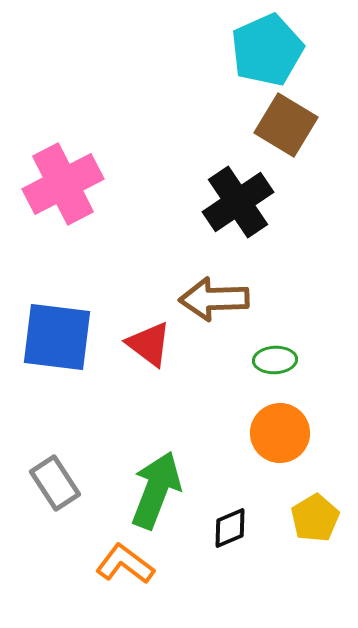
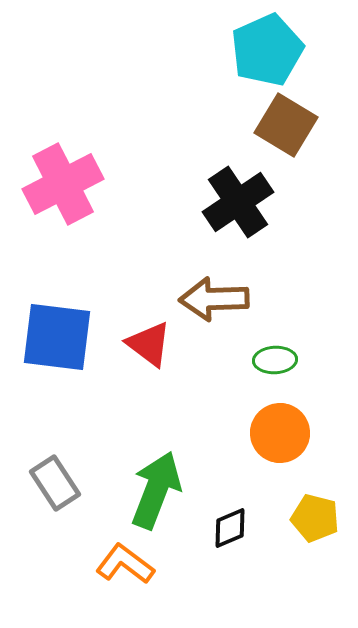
yellow pentagon: rotated 27 degrees counterclockwise
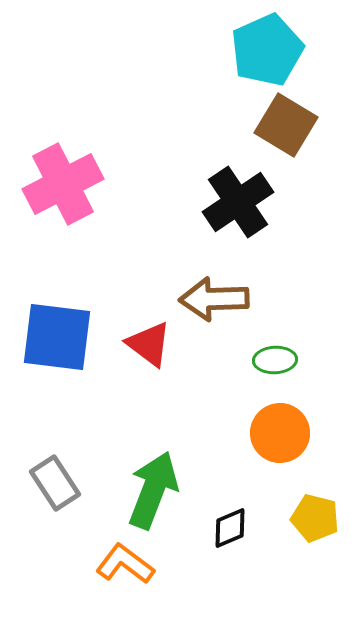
green arrow: moved 3 px left
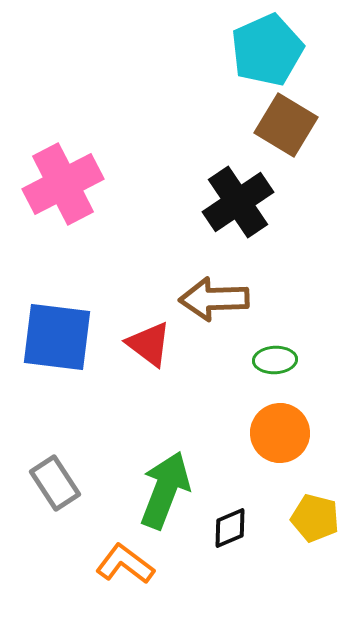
green arrow: moved 12 px right
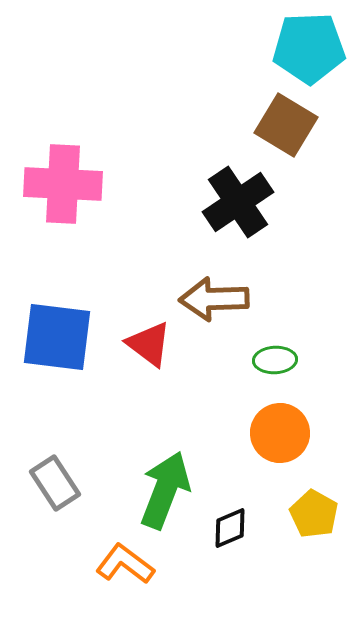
cyan pentagon: moved 42 px right, 2 px up; rotated 22 degrees clockwise
pink cross: rotated 30 degrees clockwise
yellow pentagon: moved 1 px left, 4 px up; rotated 15 degrees clockwise
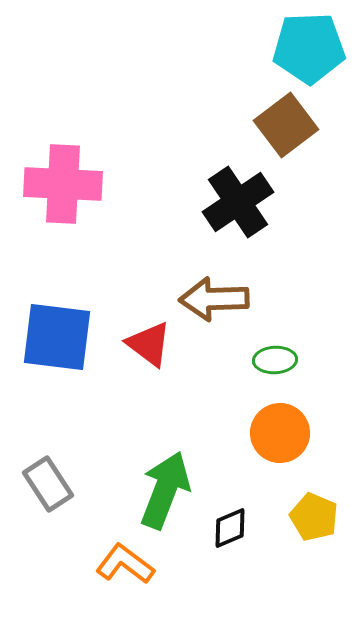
brown square: rotated 22 degrees clockwise
gray rectangle: moved 7 px left, 1 px down
yellow pentagon: moved 3 px down; rotated 6 degrees counterclockwise
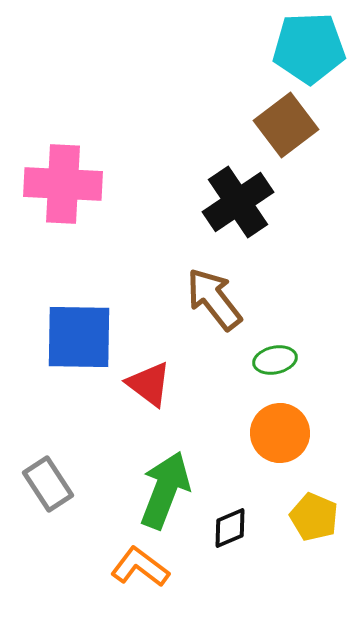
brown arrow: rotated 54 degrees clockwise
blue square: moved 22 px right; rotated 6 degrees counterclockwise
red triangle: moved 40 px down
green ellipse: rotated 9 degrees counterclockwise
orange L-shape: moved 15 px right, 3 px down
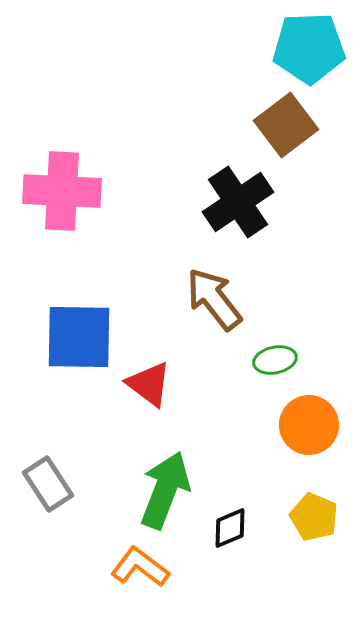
pink cross: moved 1 px left, 7 px down
orange circle: moved 29 px right, 8 px up
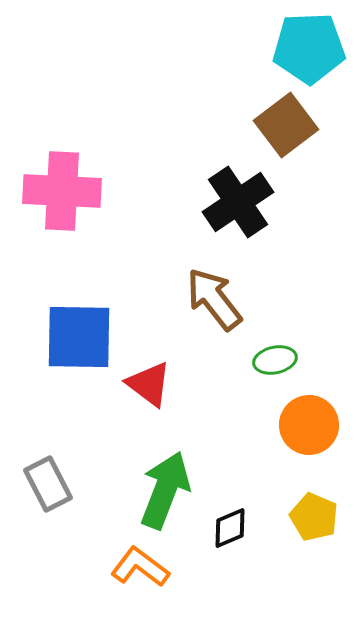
gray rectangle: rotated 6 degrees clockwise
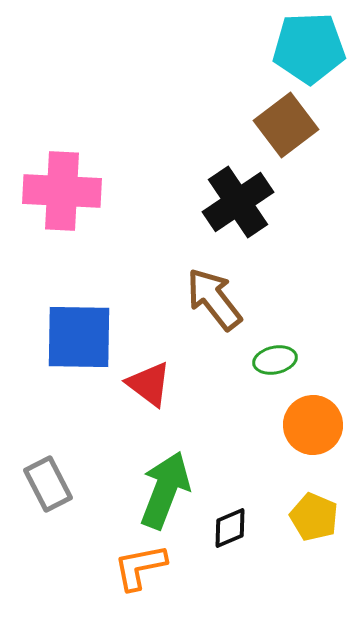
orange circle: moved 4 px right
orange L-shape: rotated 48 degrees counterclockwise
